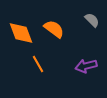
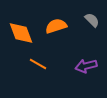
orange semicircle: moved 2 px right, 3 px up; rotated 55 degrees counterclockwise
orange line: rotated 30 degrees counterclockwise
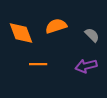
gray semicircle: moved 15 px down
orange line: rotated 30 degrees counterclockwise
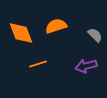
gray semicircle: moved 3 px right
orange line: rotated 18 degrees counterclockwise
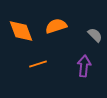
orange diamond: moved 2 px up
purple arrow: moved 2 px left; rotated 110 degrees clockwise
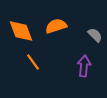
orange line: moved 5 px left, 2 px up; rotated 72 degrees clockwise
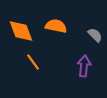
orange semicircle: rotated 30 degrees clockwise
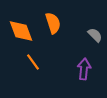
orange semicircle: moved 3 px left, 3 px up; rotated 60 degrees clockwise
purple arrow: moved 3 px down
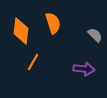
orange diamond: rotated 28 degrees clockwise
orange line: rotated 66 degrees clockwise
purple arrow: rotated 90 degrees clockwise
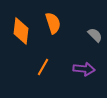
orange line: moved 10 px right, 5 px down
